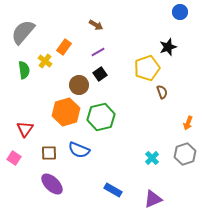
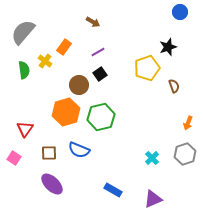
brown arrow: moved 3 px left, 3 px up
brown semicircle: moved 12 px right, 6 px up
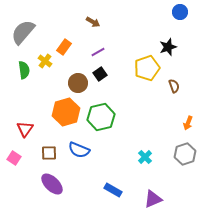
brown circle: moved 1 px left, 2 px up
cyan cross: moved 7 px left, 1 px up
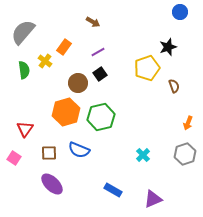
cyan cross: moved 2 px left, 2 px up
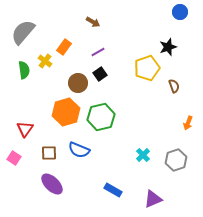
gray hexagon: moved 9 px left, 6 px down
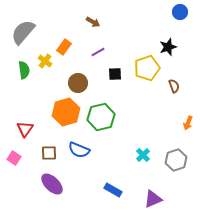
black square: moved 15 px right; rotated 32 degrees clockwise
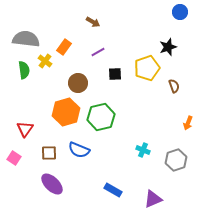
gray semicircle: moved 3 px right, 7 px down; rotated 56 degrees clockwise
cyan cross: moved 5 px up; rotated 24 degrees counterclockwise
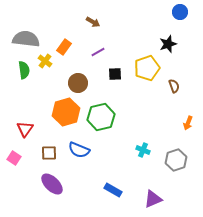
black star: moved 3 px up
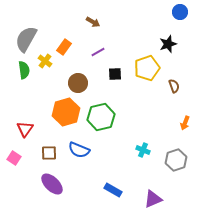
gray semicircle: rotated 68 degrees counterclockwise
orange arrow: moved 3 px left
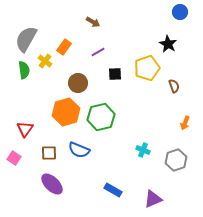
black star: rotated 24 degrees counterclockwise
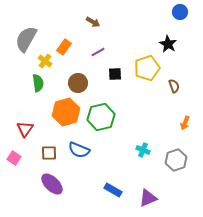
green semicircle: moved 14 px right, 13 px down
purple triangle: moved 5 px left, 1 px up
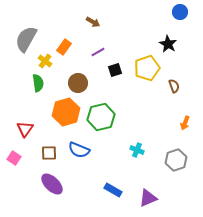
black square: moved 4 px up; rotated 16 degrees counterclockwise
cyan cross: moved 6 px left
